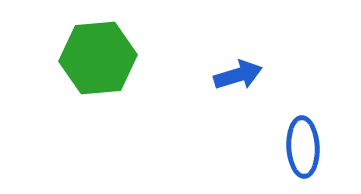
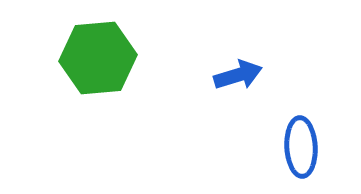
blue ellipse: moved 2 px left
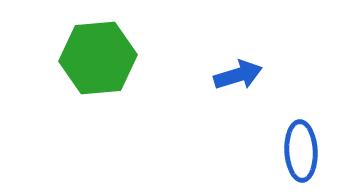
blue ellipse: moved 4 px down
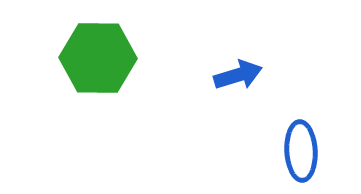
green hexagon: rotated 6 degrees clockwise
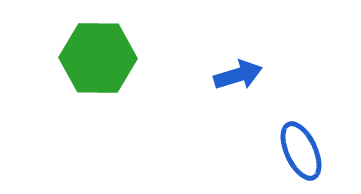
blue ellipse: rotated 22 degrees counterclockwise
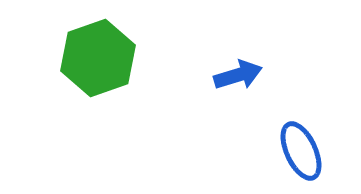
green hexagon: rotated 20 degrees counterclockwise
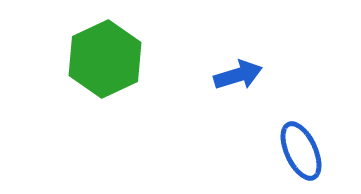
green hexagon: moved 7 px right, 1 px down; rotated 6 degrees counterclockwise
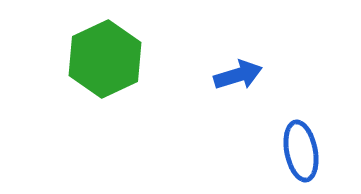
blue ellipse: rotated 14 degrees clockwise
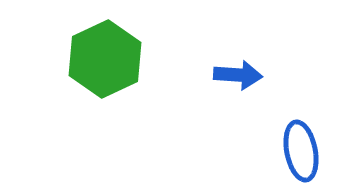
blue arrow: rotated 21 degrees clockwise
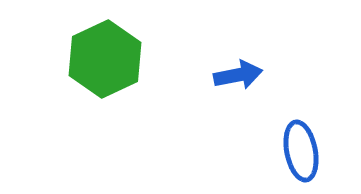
blue arrow: rotated 15 degrees counterclockwise
